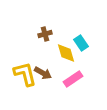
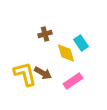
pink rectangle: moved 2 px down
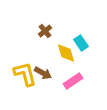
brown cross: moved 3 px up; rotated 24 degrees counterclockwise
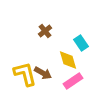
yellow diamond: moved 2 px right, 7 px down
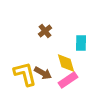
cyan rectangle: rotated 35 degrees clockwise
yellow diamond: moved 2 px left, 3 px down
pink rectangle: moved 5 px left, 1 px up
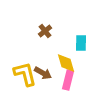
pink rectangle: rotated 42 degrees counterclockwise
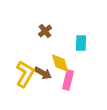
yellow diamond: moved 6 px left
yellow L-shape: rotated 44 degrees clockwise
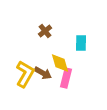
pink rectangle: moved 2 px left, 2 px up
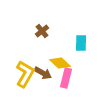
brown cross: moved 3 px left
yellow diamond: rotated 30 degrees counterclockwise
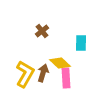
brown arrow: rotated 102 degrees counterclockwise
pink rectangle: rotated 18 degrees counterclockwise
